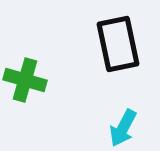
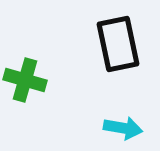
cyan arrow: rotated 108 degrees counterclockwise
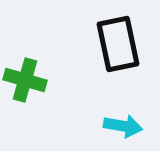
cyan arrow: moved 2 px up
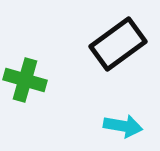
black rectangle: rotated 66 degrees clockwise
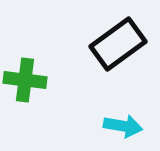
green cross: rotated 9 degrees counterclockwise
